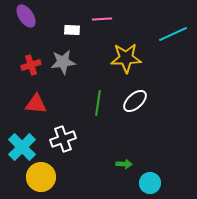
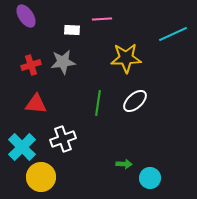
cyan circle: moved 5 px up
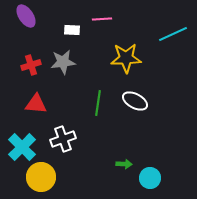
white ellipse: rotated 70 degrees clockwise
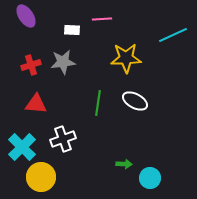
cyan line: moved 1 px down
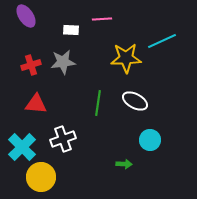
white rectangle: moved 1 px left
cyan line: moved 11 px left, 6 px down
cyan circle: moved 38 px up
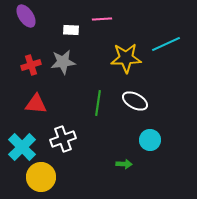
cyan line: moved 4 px right, 3 px down
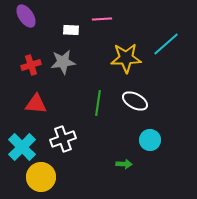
cyan line: rotated 16 degrees counterclockwise
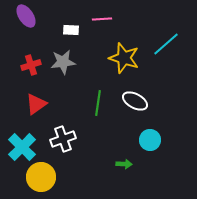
yellow star: moved 2 px left; rotated 20 degrees clockwise
red triangle: rotated 40 degrees counterclockwise
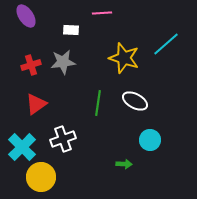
pink line: moved 6 px up
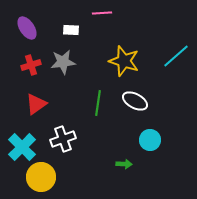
purple ellipse: moved 1 px right, 12 px down
cyan line: moved 10 px right, 12 px down
yellow star: moved 3 px down
